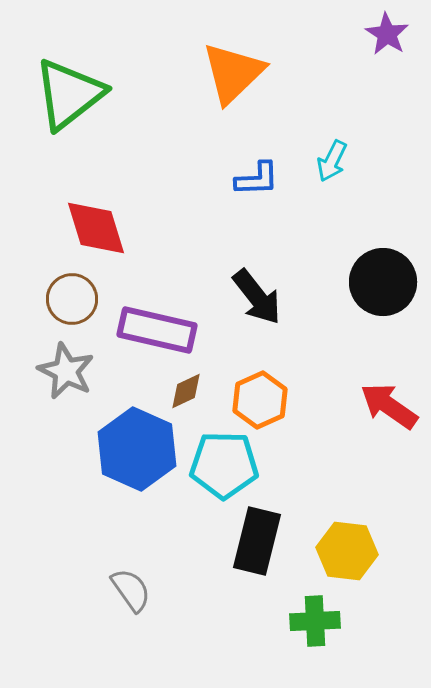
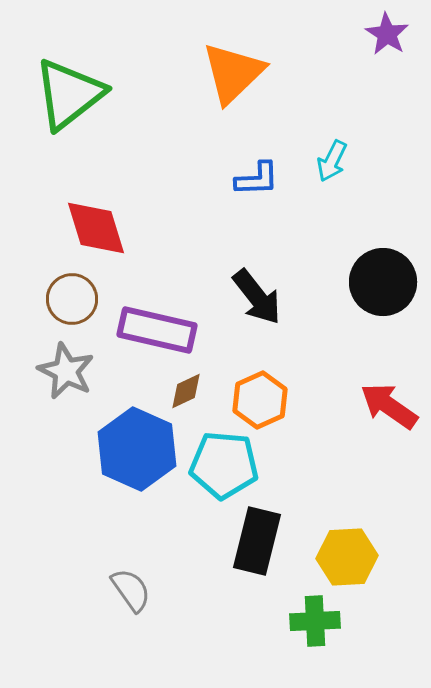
cyan pentagon: rotated 4 degrees clockwise
yellow hexagon: moved 6 px down; rotated 10 degrees counterclockwise
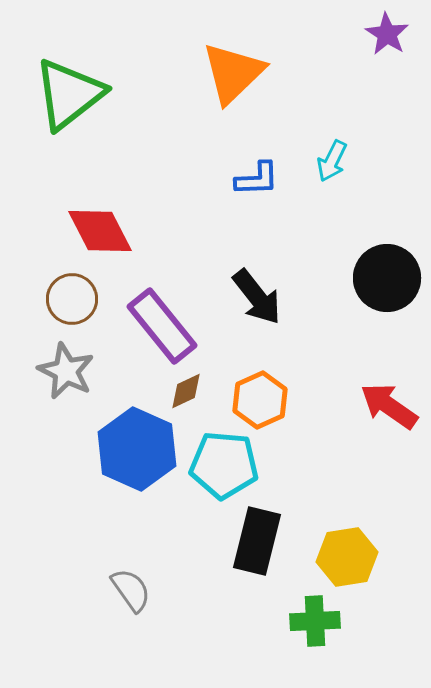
red diamond: moved 4 px right, 3 px down; rotated 10 degrees counterclockwise
black circle: moved 4 px right, 4 px up
purple rectangle: moved 5 px right, 4 px up; rotated 38 degrees clockwise
yellow hexagon: rotated 6 degrees counterclockwise
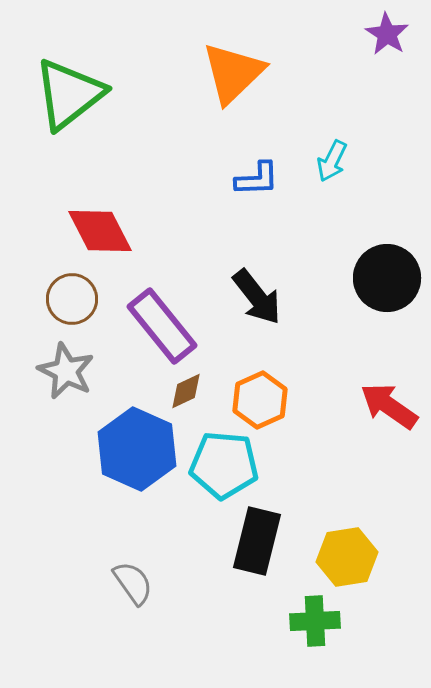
gray semicircle: moved 2 px right, 7 px up
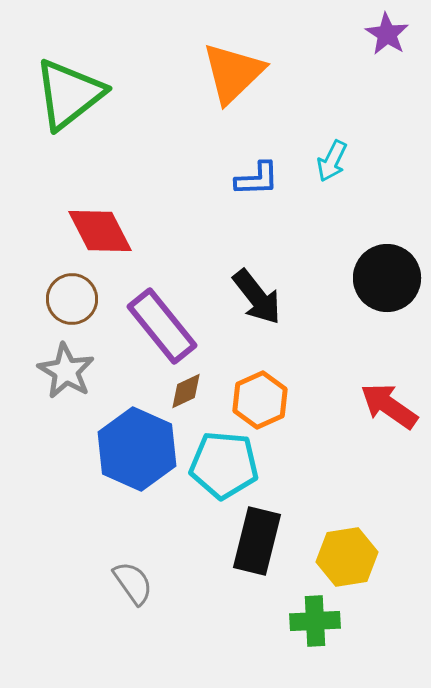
gray star: rotated 4 degrees clockwise
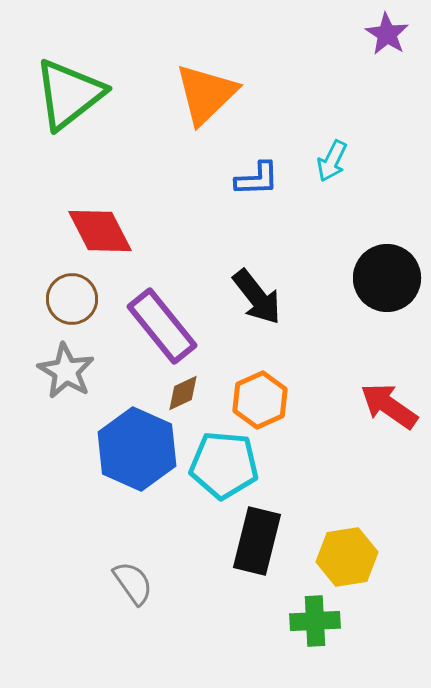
orange triangle: moved 27 px left, 21 px down
brown diamond: moved 3 px left, 2 px down
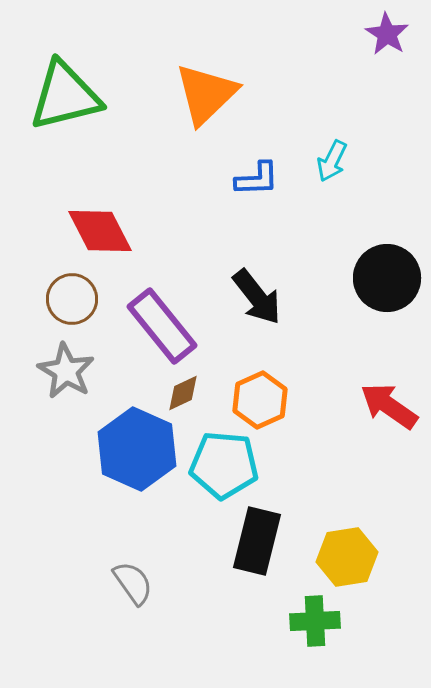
green triangle: moved 4 px left, 2 px down; rotated 24 degrees clockwise
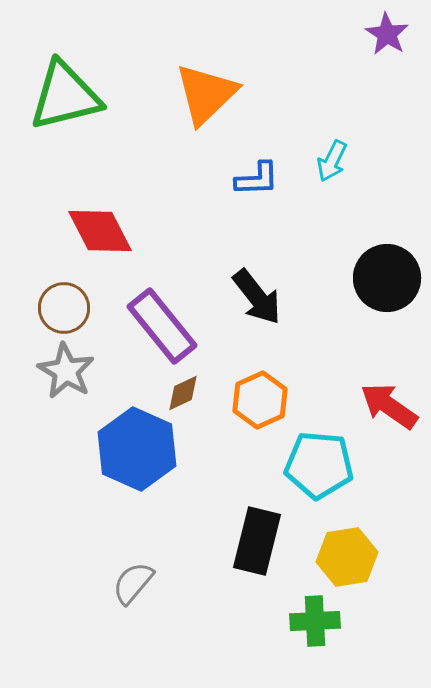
brown circle: moved 8 px left, 9 px down
cyan pentagon: moved 95 px right
gray semicircle: rotated 105 degrees counterclockwise
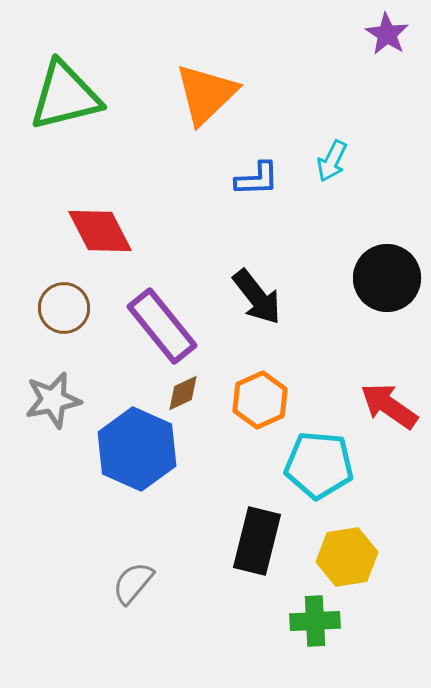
gray star: moved 13 px left, 29 px down; rotated 30 degrees clockwise
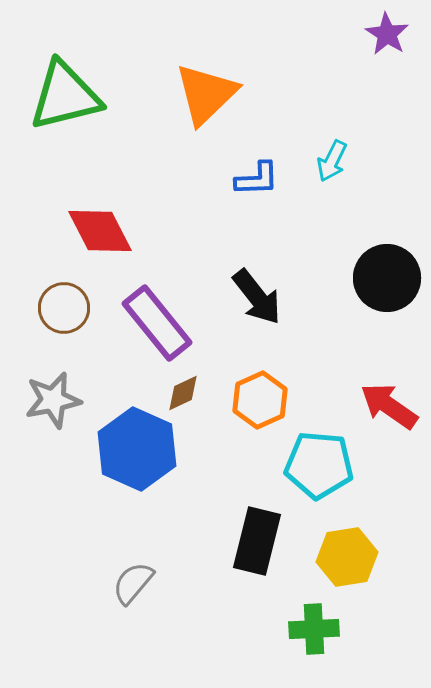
purple rectangle: moved 5 px left, 3 px up
green cross: moved 1 px left, 8 px down
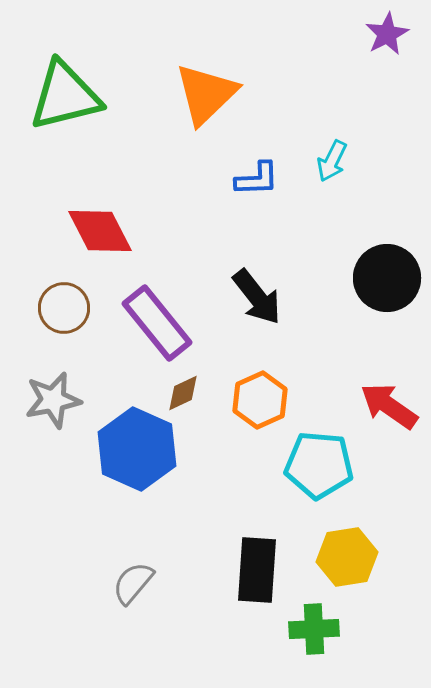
purple star: rotated 12 degrees clockwise
black rectangle: moved 29 px down; rotated 10 degrees counterclockwise
